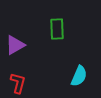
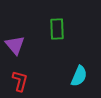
purple triangle: rotated 40 degrees counterclockwise
red L-shape: moved 2 px right, 2 px up
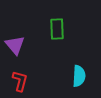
cyan semicircle: rotated 20 degrees counterclockwise
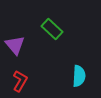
green rectangle: moved 5 px left; rotated 45 degrees counterclockwise
red L-shape: rotated 15 degrees clockwise
